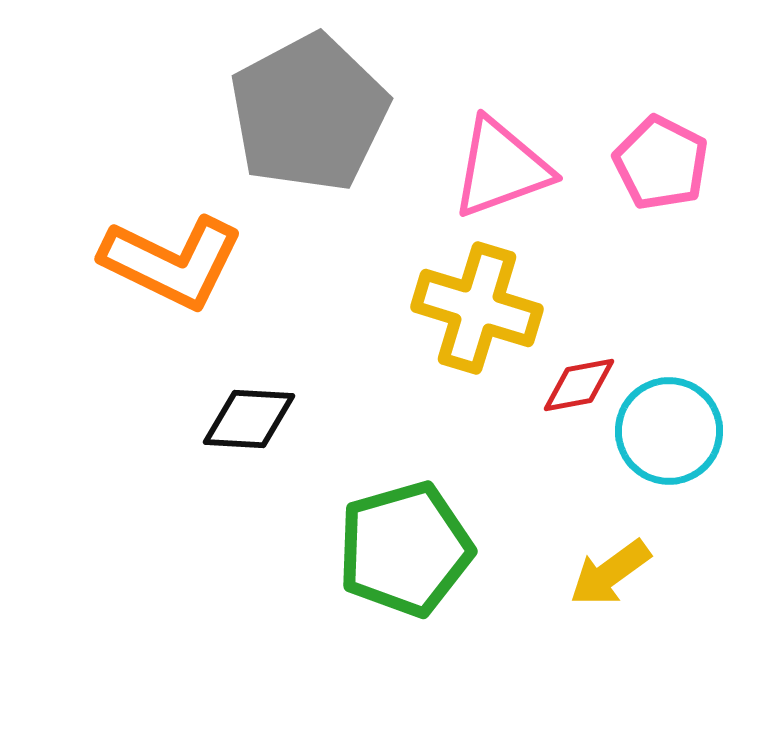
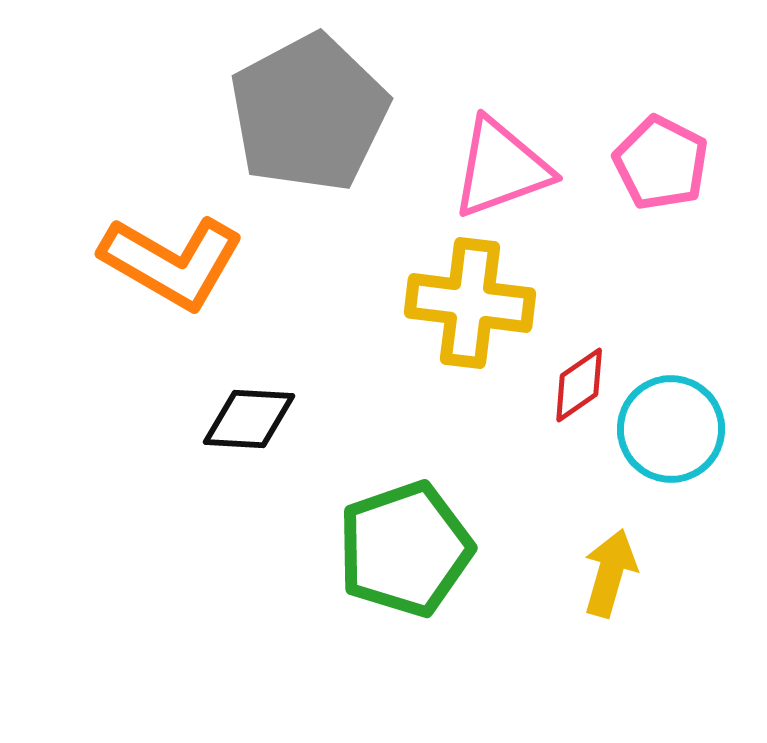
orange L-shape: rotated 4 degrees clockwise
yellow cross: moved 7 px left, 5 px up; rotated 10 degrees counterclockwise
red diamond: rotated 24 degrees counterclockwise
cyan circle: moved 2 px right, 2 px up
green pentagon: rotated 3 degrees counterclockwise
yellow arrow: rotated 142 degrees clockwise
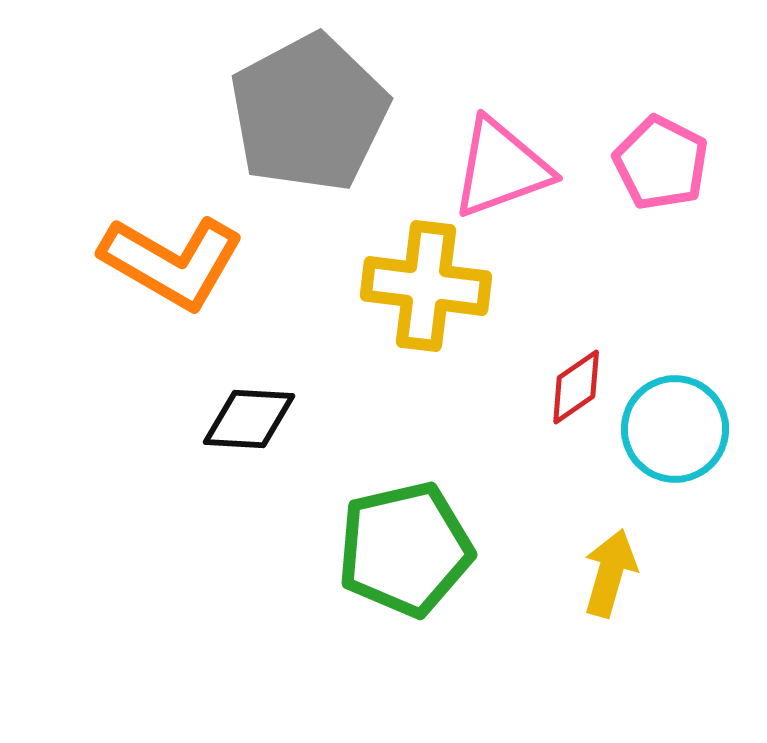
yellow cross: moved 44 px left, 17 px up
red diamond: moved 3 px left, 2 px down
cyan circle: moved 4 px right
green pentagon: rotated 6 degrees clockwise
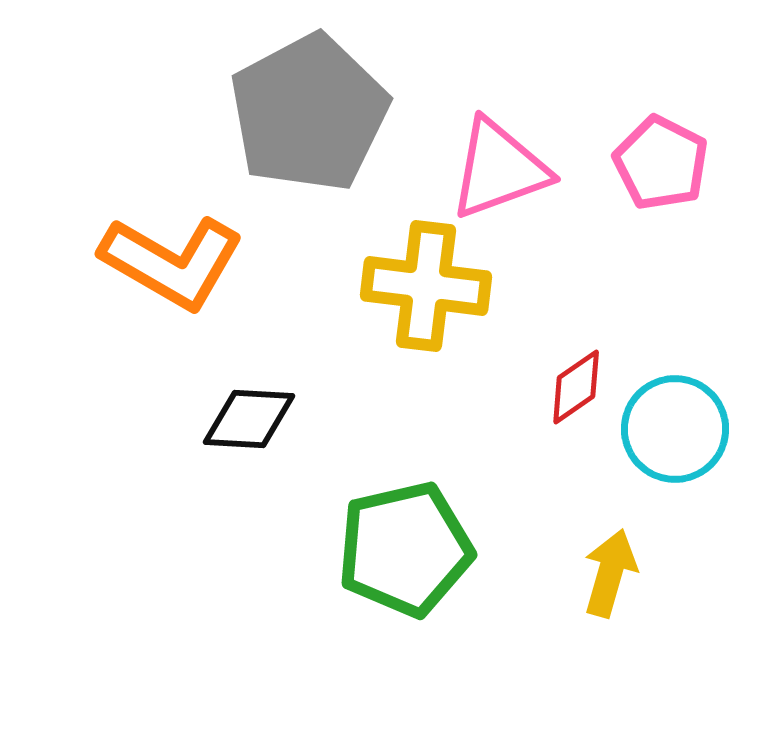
pink triangle: moved 2 px left, 1 px down
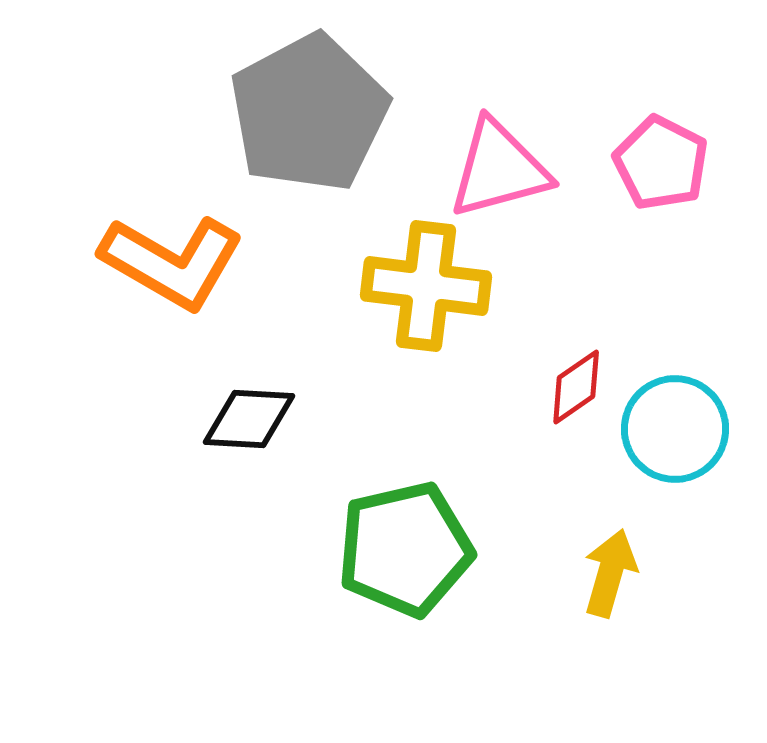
pink triangle: rotated 5 degrees clockwise
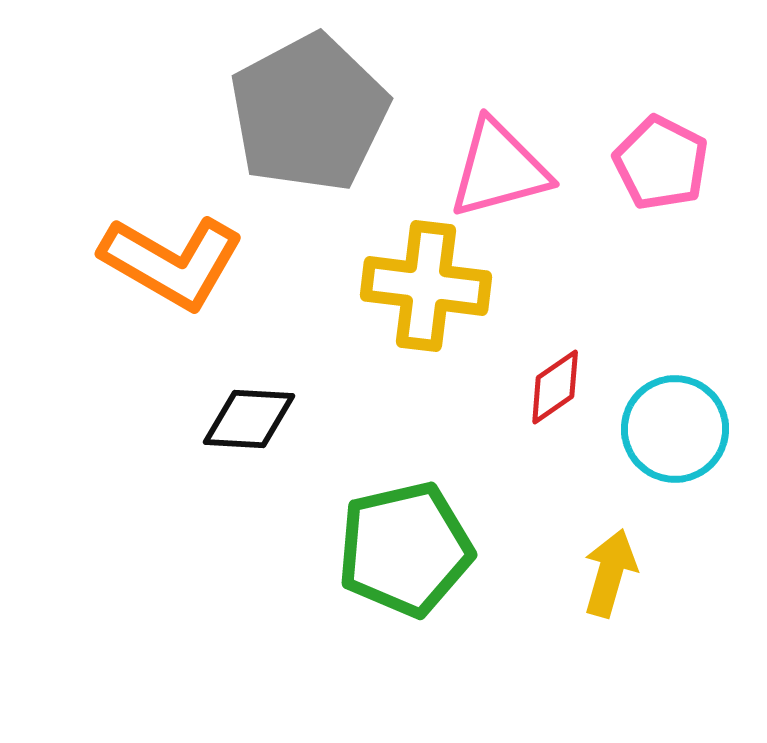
red diamond: moved 21 px left
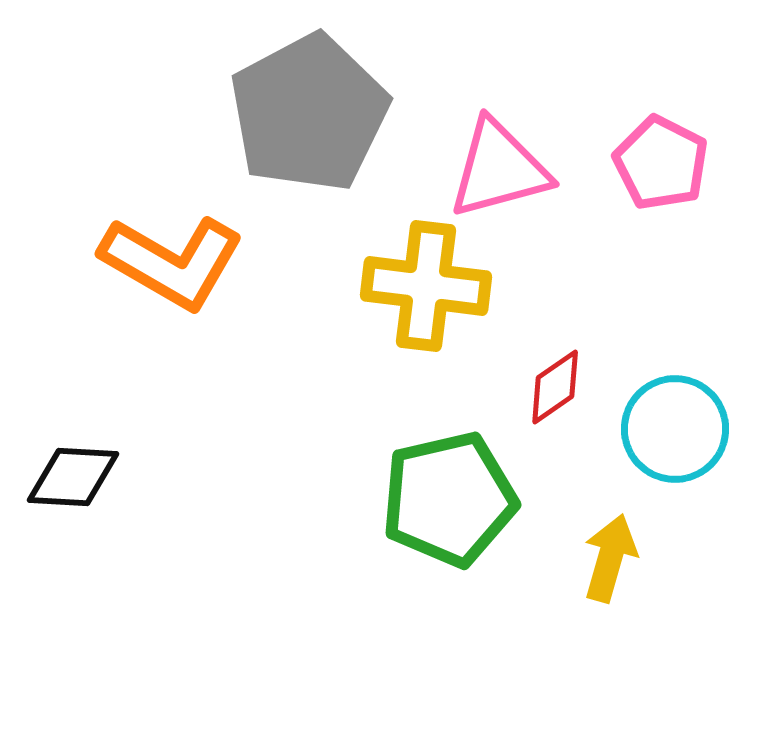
black diamond: moved 176 px left, 58 px down
green pentagon: moved 44 px right, 50 px up
yellow arrow: moved 15 px up
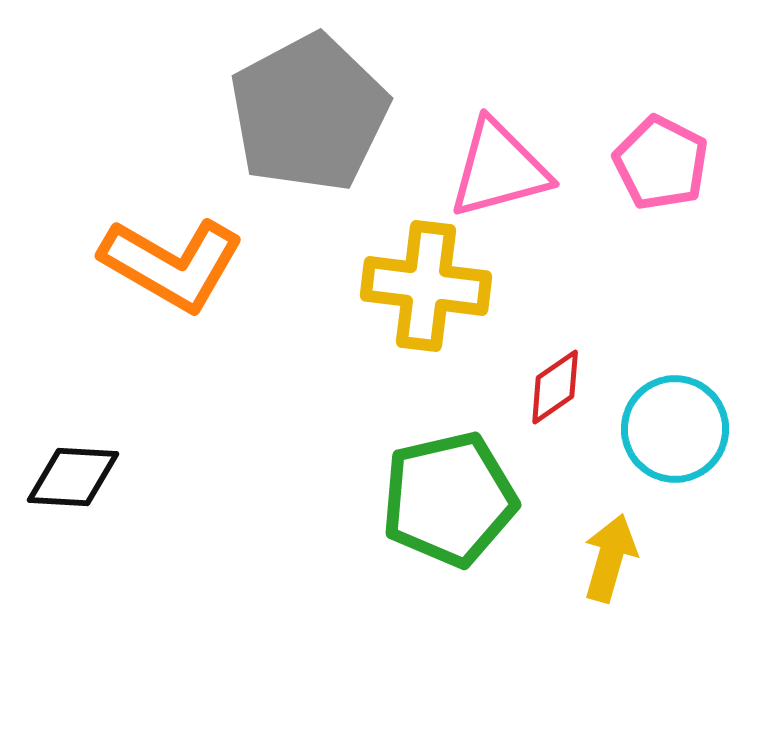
orange L-shape: moved 2 px down
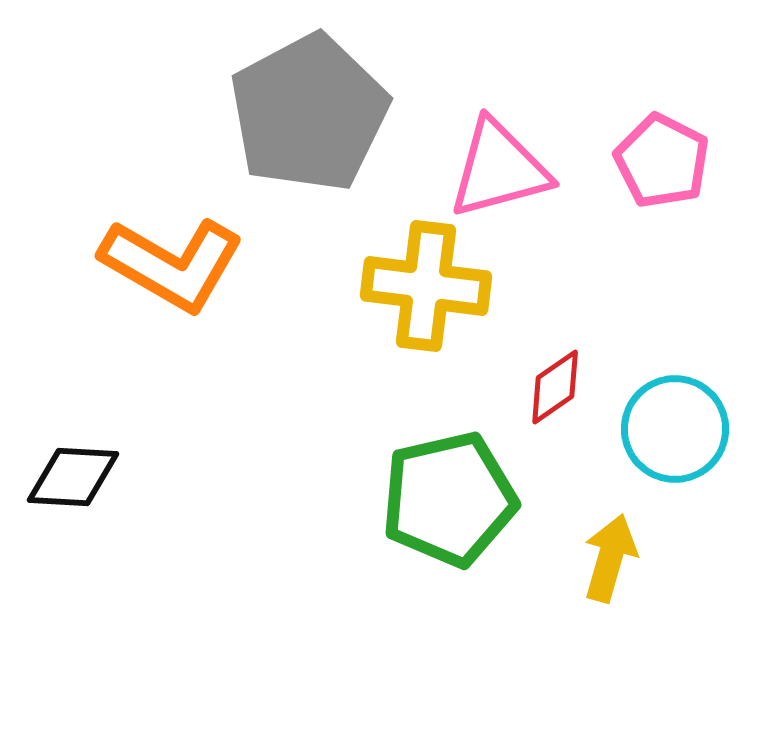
pink pentagon: moved 1 px right, 2 px up
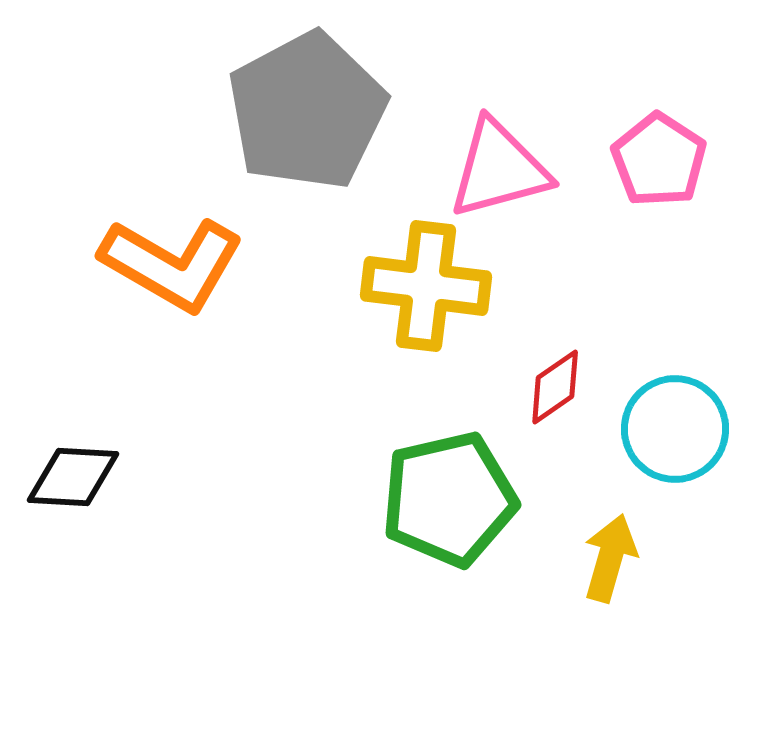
gray pentagon: moved 2 px left, 2 px up
pink pentagon: moved 3 px left, 1 px up; rotated 6 degrees clockwise
